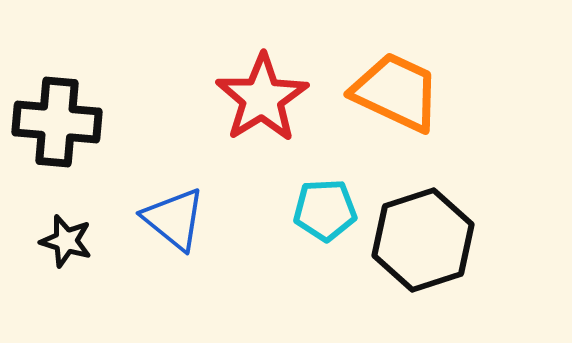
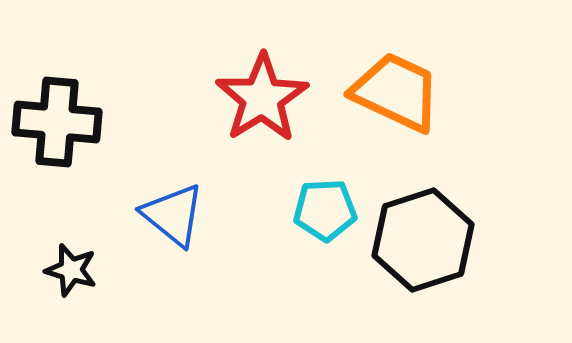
blue triangle: moved 1 px left, 4 px up
black star: moved 5 px right, 29 px down
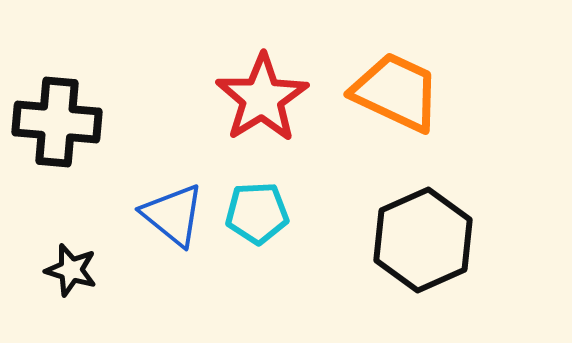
cyan pentagon: moved 68 px left, 3 px down
black hexagon: rotated 6 degrees counterclockwise
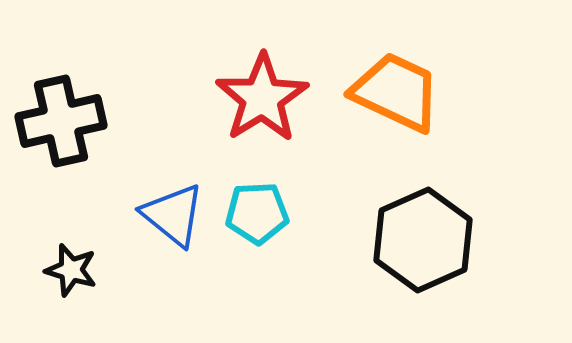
black cross: moved 4 px right, 1 px up; rotated 18 degrees counterclockwise
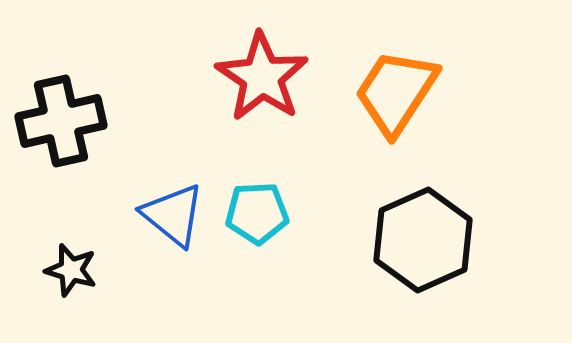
orange trapezoid: rotated 82 degrees counterclockwise
red star: moved 21 px up; rotated 6 degrees counterclockwise
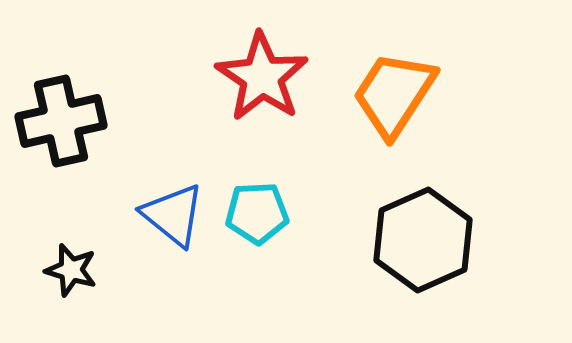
orange trapezoid: moved 2 px left, 2 px down
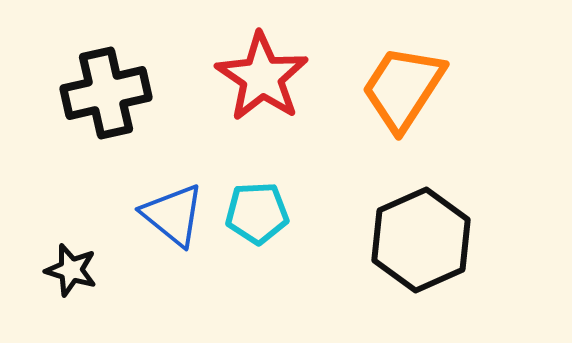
orange trapezoid: moved 9 px right, 6 px up
black cross: moved 45 px right, 28 px up
black hexagon: moved 2 px left
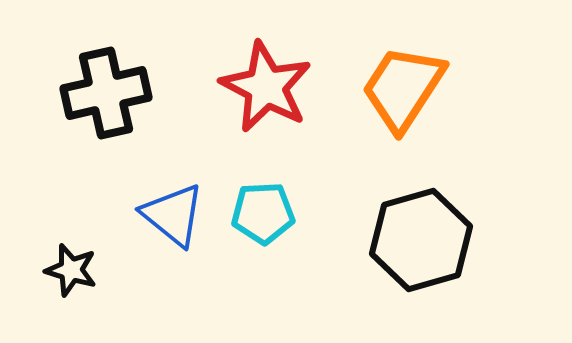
red star: moved 4 px right, 10 px down; rotated 6 degrees counterclockwise
cyan pentagon: moved 6 px right
black hexagon: rotated 8 degrees clockwise
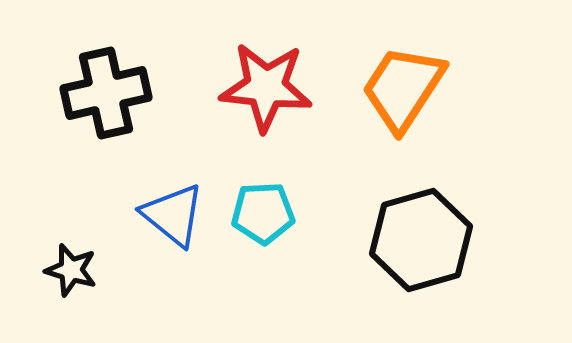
red star: rotated 22 degrees counterclockwise
